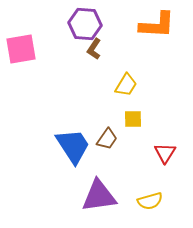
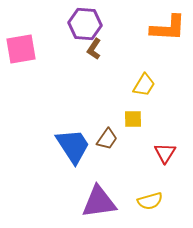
orange L-shape: moved 11 px right, 3 px down
yellow trapezoid: moved 18 px right
purple triangle: moved 6 px down
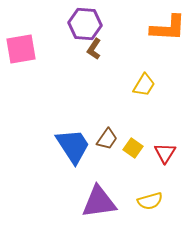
yellow square: moved 29 px down; rotated 36 degrees clockwise
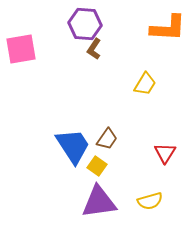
yellow trapezoid: moved 1 px right, 1 px up
yellow square: moved 36 px left, 18 px down
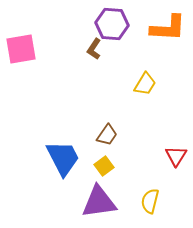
purple hexagon: moved 27 px right
brown trapezoid: moved 4 px up
blue trapezoid: moved 10 px left, 12 px down; rotated 6 degrees clockwise
red triangle: moved 11 px right, 3 px down
yellow square: moved 7 px right; rotated 18 degrees clockwise
yellow semicircle: rotated 120 degrees clockwise
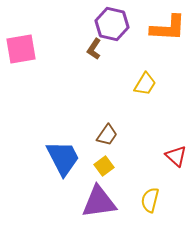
purple hexagon: rotated 8 degrees clockwise
red triangle: rotated 20 degrees counterclockwise
yellow semicircle: moved 1 px up
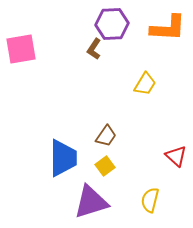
purple hexagon: rotated 16 degrees counterclockwise
brown trapezoid: moved 1 px left, 1 px down
blue trapezoid: rotated 27 degrees clockwise
yellow square: moved 1 px right
purple triangle: moved 8 px left; rotated 9 degrees counterclockwise
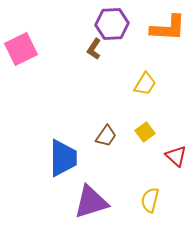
pink square: rotated 16 degrees counterclockwise
yellow square: moved 40 px right, 34 px up
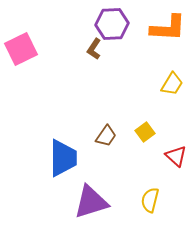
yellow trapezoid: moved 27 px right
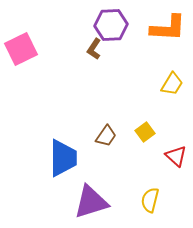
purple hexagon: moved 1 px left, 1 px down
